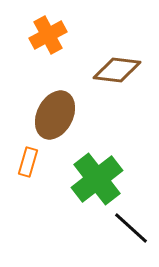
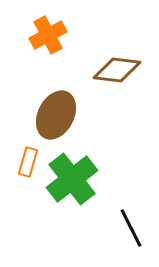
brown ellipse: moved 1 px right
green cross: moved 25 px left
black line: rotated 21 degrees clockwise
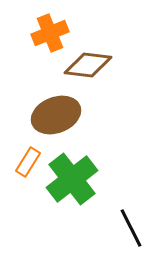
orange cross: moved 2 px right, 2 px up; rotated 6 degrees clockwise
brown diamond: moved 29 px left, 5 px up
brown ellipse: rotated 42 degrees clockwise
orange rectangle: rotated 16 degrees clockwise
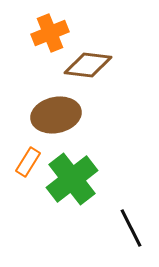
brown ellipse: rotated 9 degrees clockwise
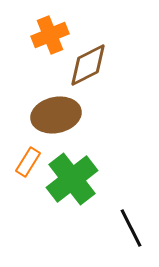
orange cross: moved 2 px down
brown diamond: rotated 33 degrees counterclockwise
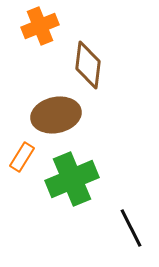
orange cross: moved 10 px left, 9 px up
brown diamond: rotated 57 degrees counterclockwise
orange rectangle: moved 6 px left, 5 px up
green cross: rotated 15 degrees clockwise
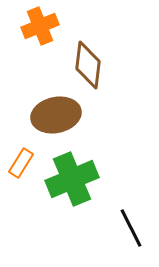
orange rectangle: moved 1 px left, 6 px down
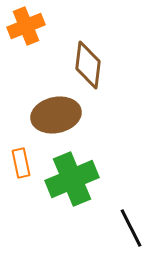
orange cross: moved 14 px left
orange rectangle: rotated 44 degrees counterclockwise
